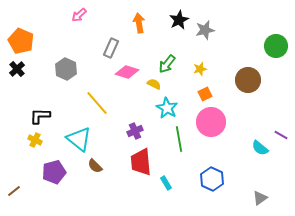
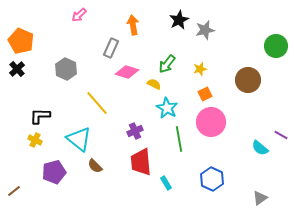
orange arrow: moved 6 px left, 2 px down
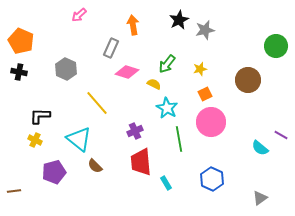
black cross: moved 2 px right, 3 px down; rotated 35 degrees counterclockwise
brown line: rotated 32 degrees clockwise
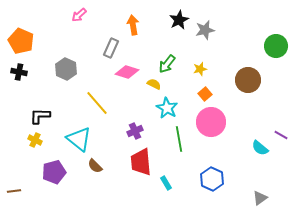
orange square: rotated 16 degrees counterclockwise
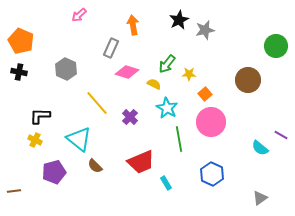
yellow star: moved 11 px left, 5 px down; rotated 16 degrees clockwise
purple cross: moved 5 px left, 14 px up; rotated 21 degrees counterclockwise
red trapezoid: rotated 108 degrees counterclockwise
blue hexagon: moved 5 px up
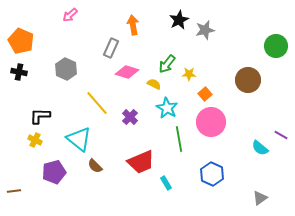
pink arrow: moved 9 px left
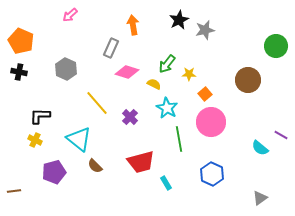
red trapezoid: rotated 8 degrees clockwise
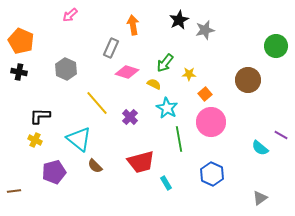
green arrow: moved 2 px left, 1 px up
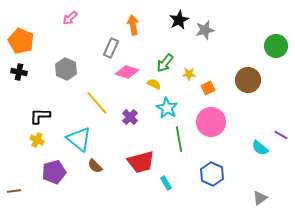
pink arrow: moved 3 px down
orange square: moved 3 px right, 6 px up; rotated 16 degrees clockwise
yellow cross: moved 2 px right
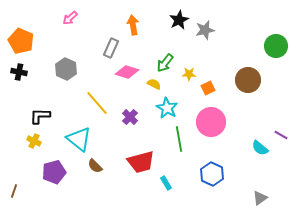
yellow cross: moved 3 px left, 1 px down
brown line: rotated 64 degrees counterclockwise
